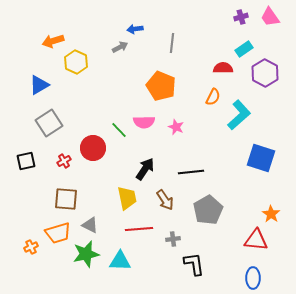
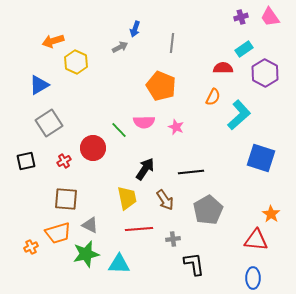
blue arrow: rotated 63 degrees counterclockwise
cyan triangle: moved 1 px left, 3 px down
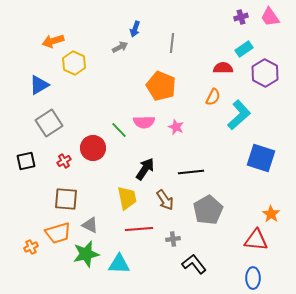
yellow hexagon: moved 2 px left, 1 px down
black L-shape: rotated 30 degrees counterclockwise
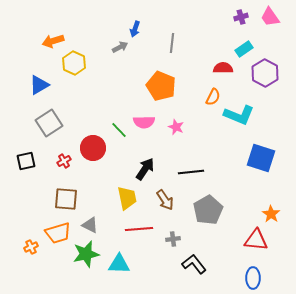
cyan L-shape: rotated 64 degrees clockwise
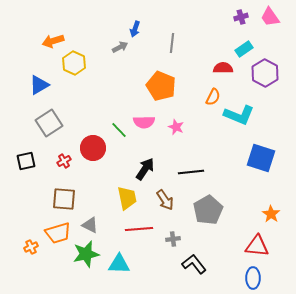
brown square: moved 2 px left
red triangle: moved 1 px right, 6 px down
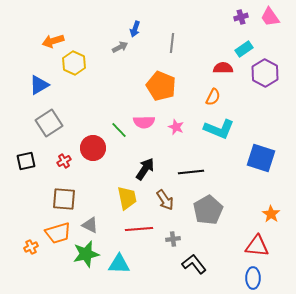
cyan L-shape: moved 20 px left, 14 px down
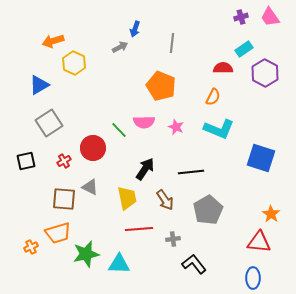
gray triangle: moved 38 px up
red triangle: moved 2 px right, 4 px up
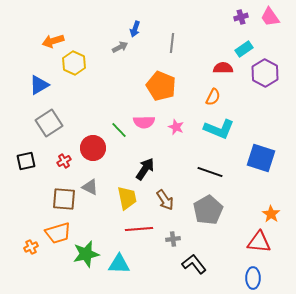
black line: moved 19 px right; rotated 25 degrees clockwise
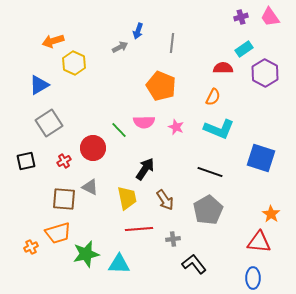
blue arrow: moved 3 px right, 2 px down
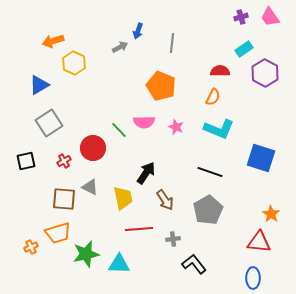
red semicircle: moved 3 px left, 3 px down
black arrow: moved 1 px right, 4 px down
yellow trapezoid: moved 4 px left
